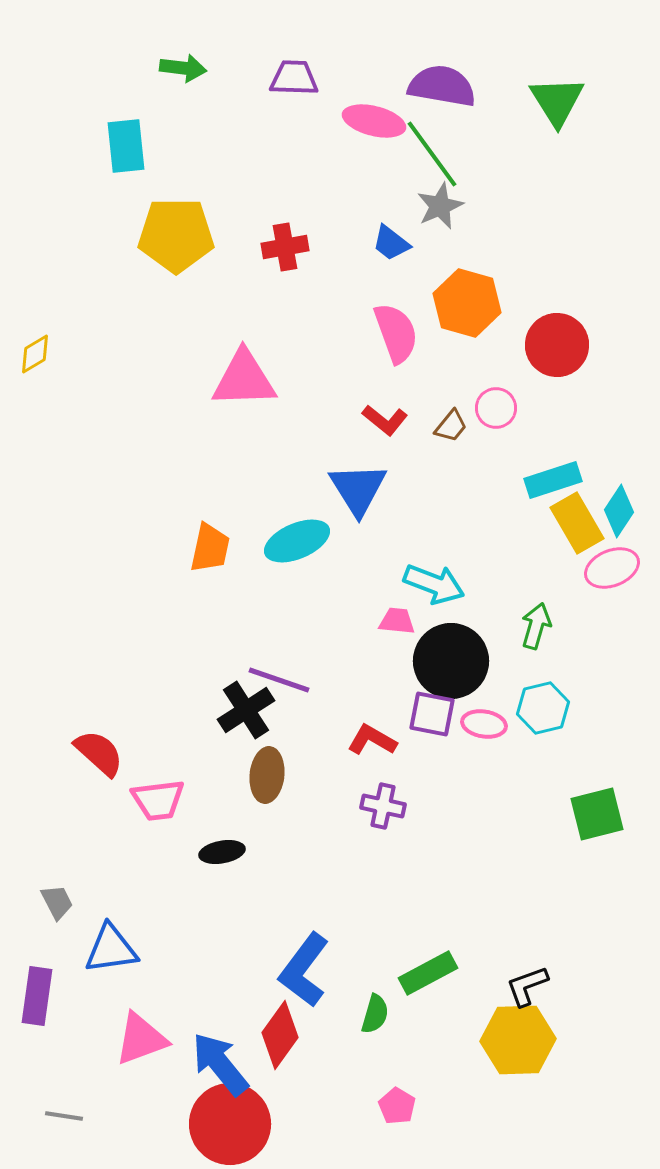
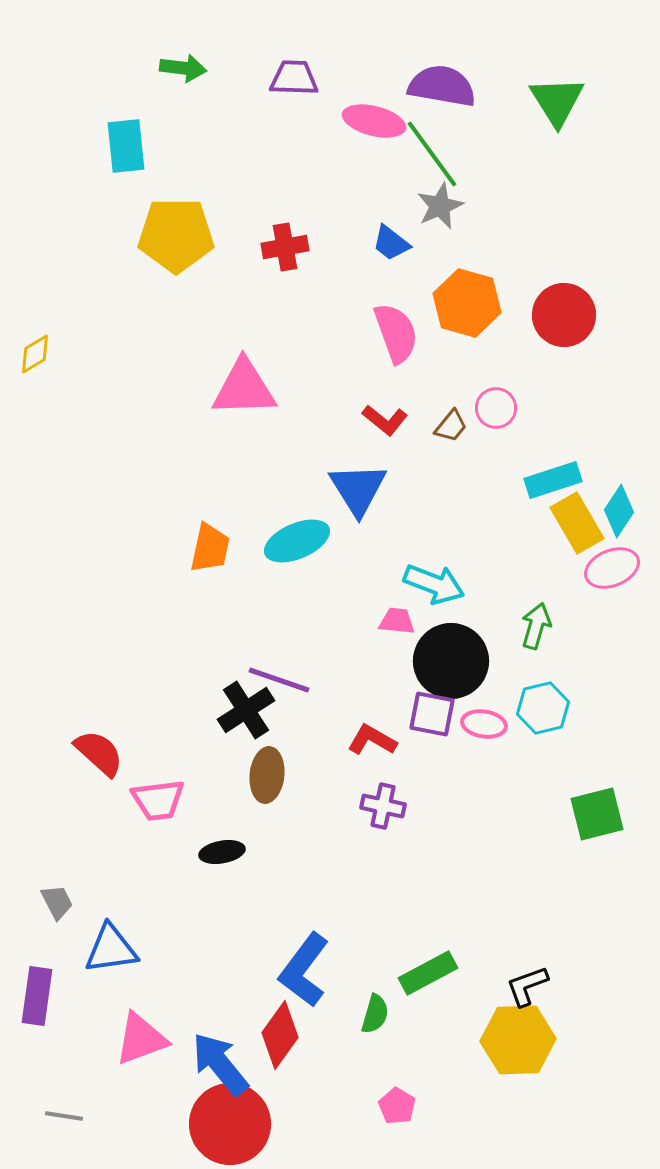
red circle at (557, 345): moved 7 px right, 30 px up
pink triangle at (244, 379): moved 9 px down
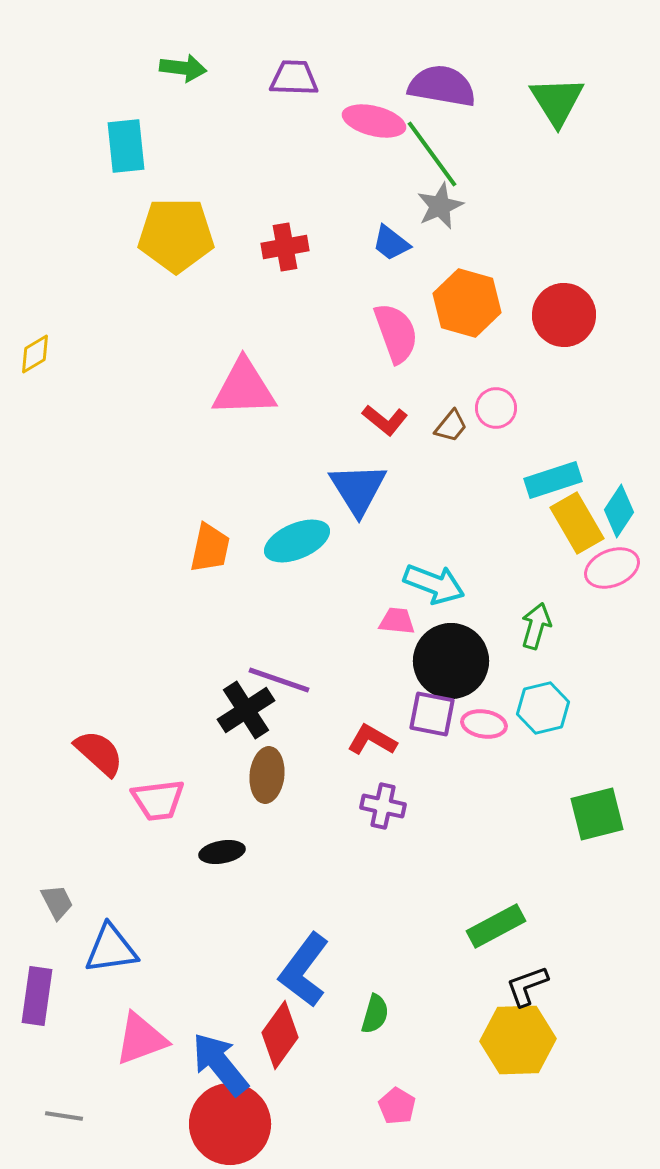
green rectangle at (428, 973): moved 68 px right, 47 px up
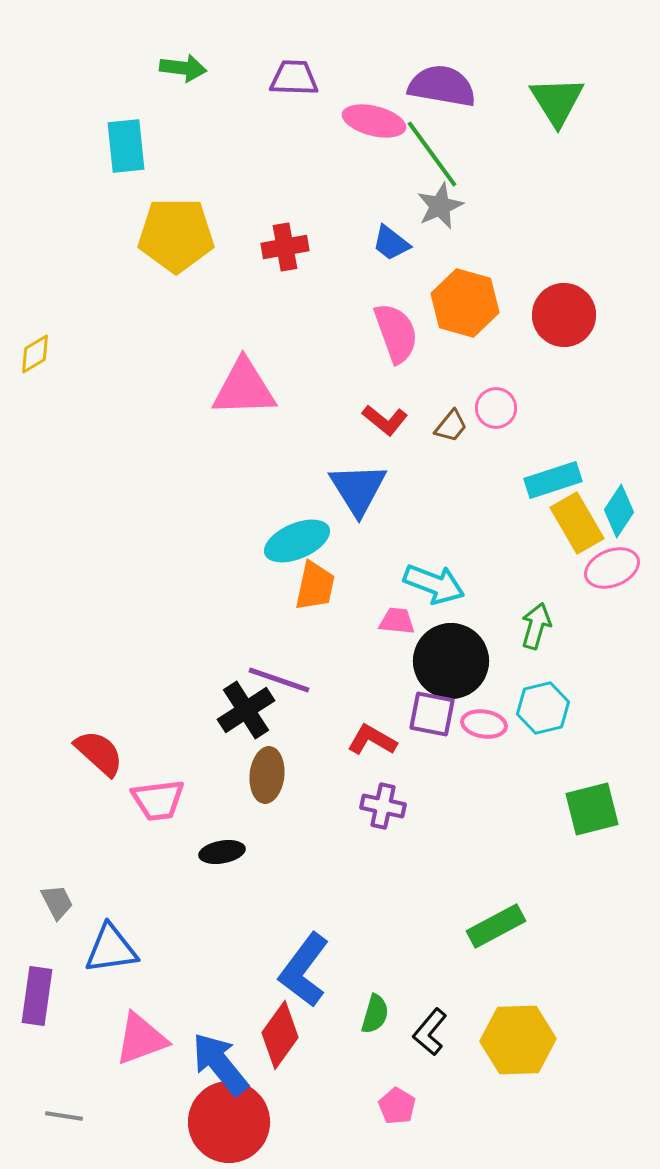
orange hexagon at (467, 303): moved 2 px left
orange trapezoid at (210, 548): moved 105 px right, 38 px down
green square at (597, 814): moved 5 px left, 5 px up
black L-shape at (527, 986): moved 97 px left, 46 px down; rotated 30 degrees counterclockwise
red circle at (230, 1124): moved 1 px left, 2 px up
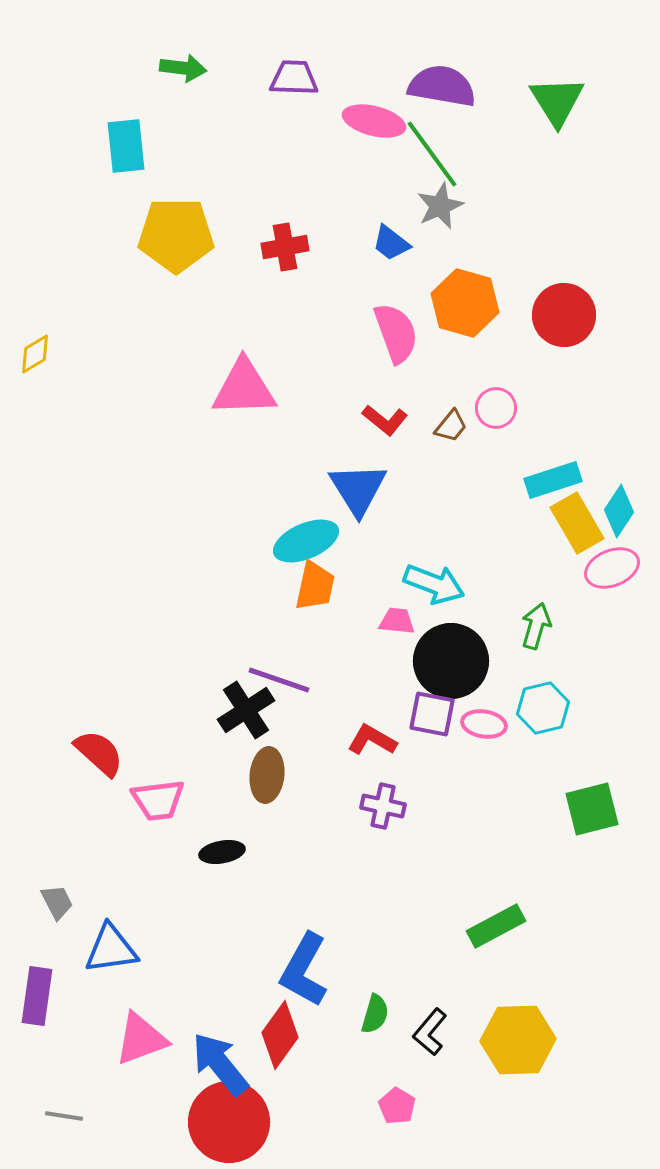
cyan ellipse at (297, 541): moved 9 px right
blue L-shape at (304, 970): rotated 8 degrees counterclockwise
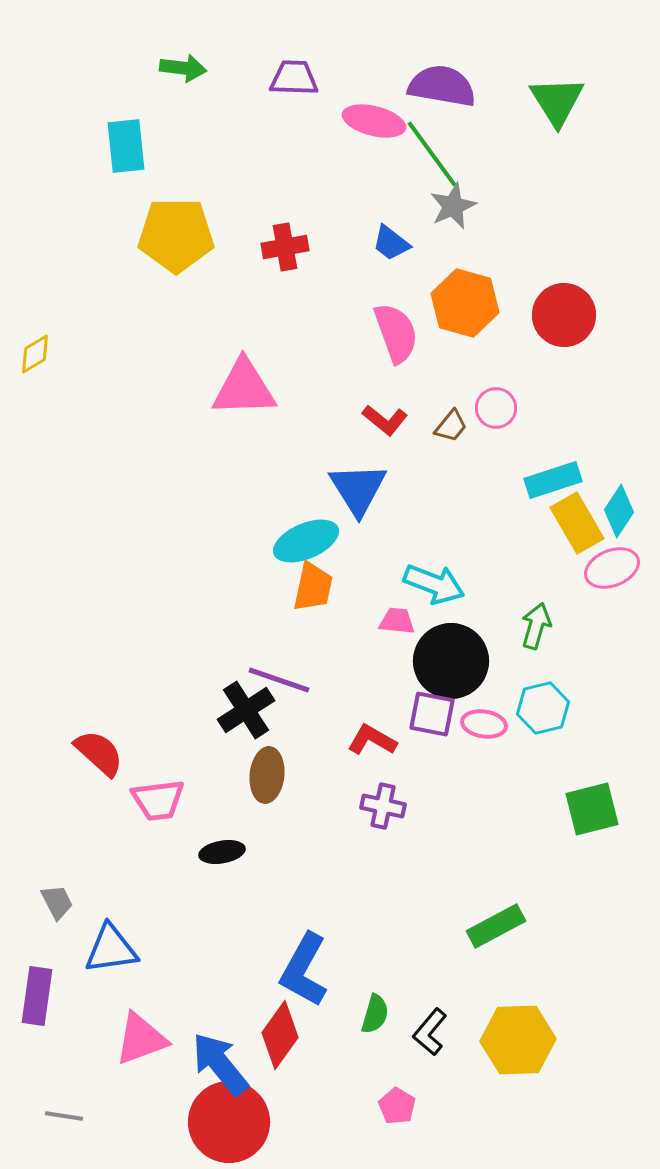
gray star at (440, 206): moved 13 px right
orange trapezoid at (315, 586): moved 2 px left, 1 px down
